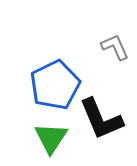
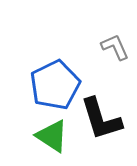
black L-shape: rotated 6 degrees clockwise
green triangle: moved 1 px right, 2 px up; rotated 30 degrees counterclockwise
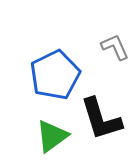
blue pentagon: moved 10 px up
green triangle: rotated 51 degrees clockwise
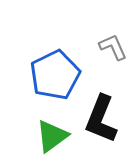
gray L-shape: moved 2 px left
black L-shape: rotated 39 degrees clockwise
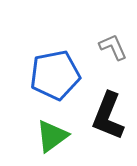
blue pentagon: rotated 15 degrees clockwise
black L-shape: moved 7 px right, 3 px up
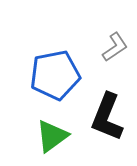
gray L-shape: moved 2 px right; rotated 80 degrees clockwise
black L-shape: moved 1 px left, 1 px down
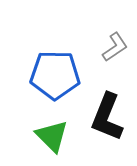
blue pentagon: rotated 12 degrees clockwise
green triangle: rotated 39 degrees counterclockwise
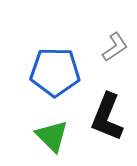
blue pentagon: moved 3 px up
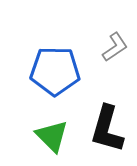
blue pentagon: moved 1 px up
black L-shape: moved 12 px down; rotated 6 degrees counterclockwise
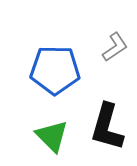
blue pentagon: moved 1 px up
black L-shape: moved 2 px up
